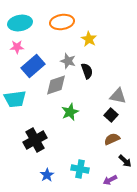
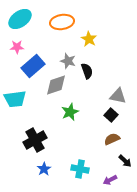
cyan ellipse: moved 4 px up; rotated 25 degrees counterclockwise
blue star: moved 3 px left, 6 px up
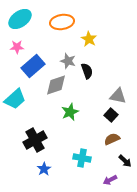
cyan trapezoid: rotated 35 degrees counterclockwise
cyan cross: moved 2 px right, 11 px up
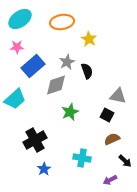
gray star: moved 1 px left, 1 px down; rotated 28 degrees clockwise
black square: moved 4 px left; rotated 16 degrees counterclockwise
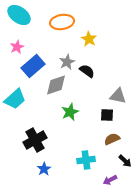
cyan ellipse: moved 1 px left, 4 px up; rotated 70 degrees clockwise
pink star: rotated 24 degrees counterclockwise
black semicircle: rotated 35 degrees counterclockwise
black square: rotated 24 degrees counterclockwise
cyan cross: moved 4 px right, 2 px down; rotated 18 degrees counterclockwise
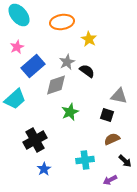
cyan ellipse: rotated 15 degrees clockwise
gray triangle: moved 1 px right
black square: rotated 16 degrees clockwise
cyan cross: moved 1 px left
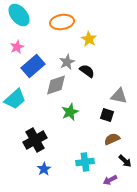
cyan cross: moved 2 px down
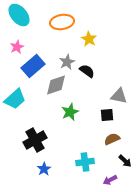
black square: rotated 24 degrees counterclockwise
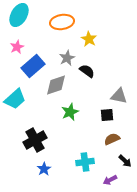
cyan ellipse: rotated 70 degrees clockwise
gray star: moved 4 px up
